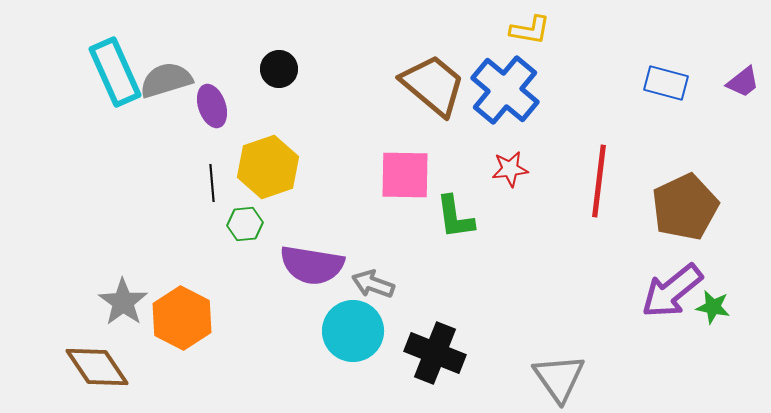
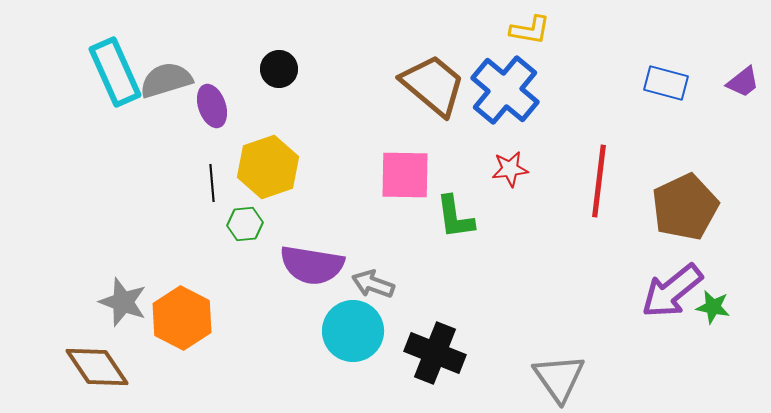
gray star: rotated 15 degrees counterclockwise
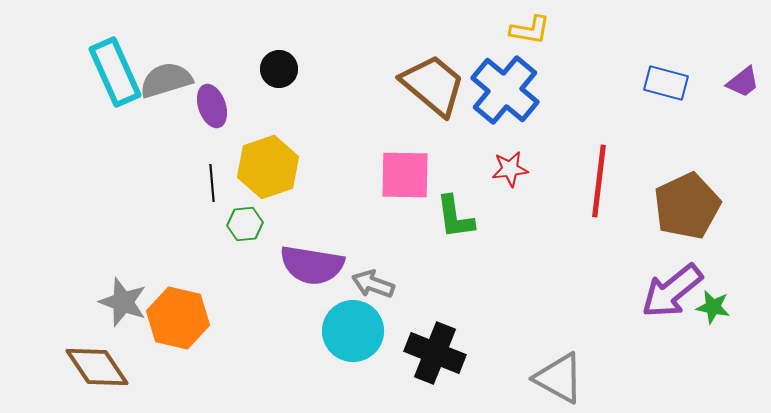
brown pentagon: moved 2 px right, 1 px up
orange hexagon: moved 4 px left; rotated 14 degrees counterclockwise
gray triangle: rotated 26 degrees counterclockwise
